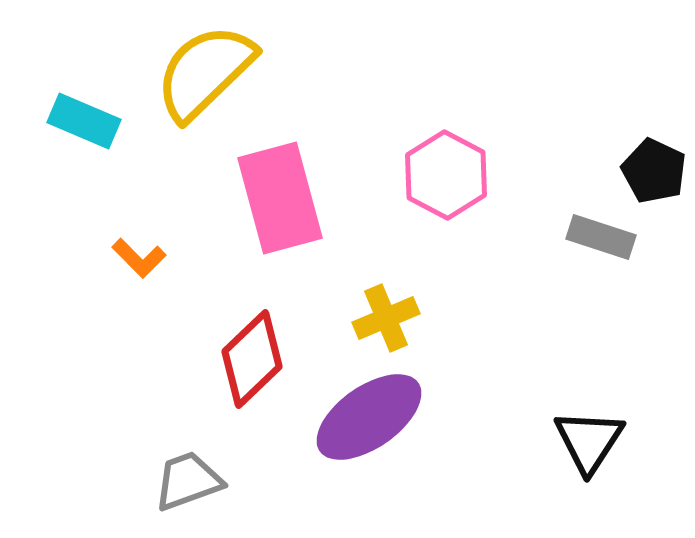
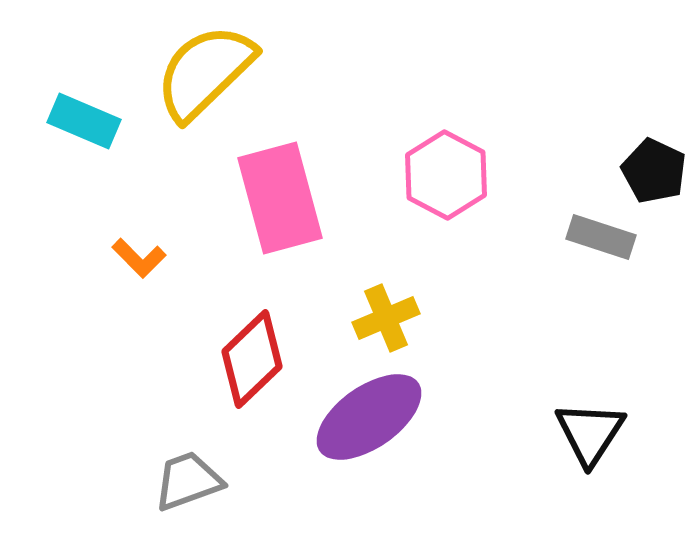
black triangle: moved 1 px right, 8 px up
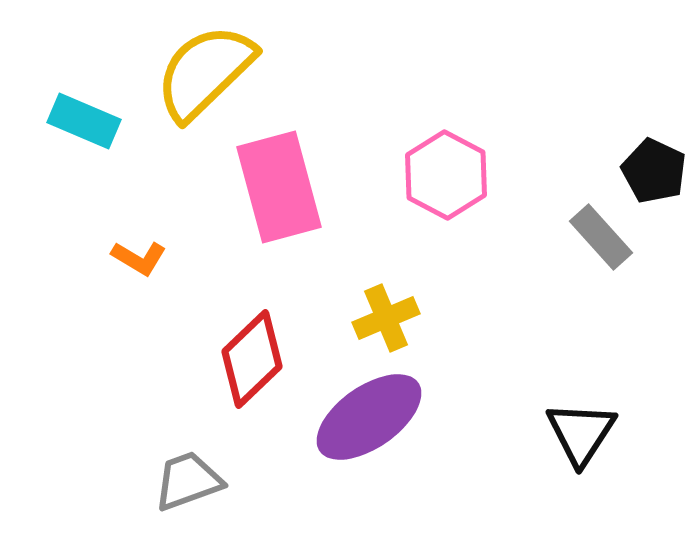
pink rectangle: moved 1 px left, 11 px up
gray rectangle: rotated 30 degrees clockwise
orange L-shape: rotated 14 degrees counterclockwise
black triangle: moved 9 px left
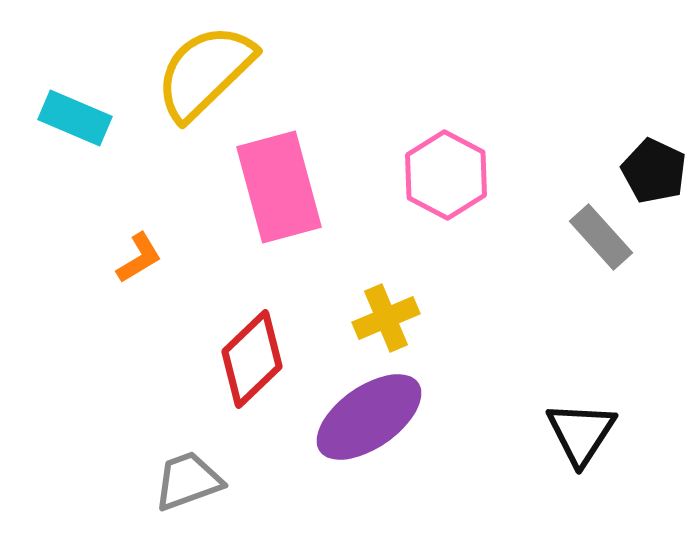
cyan rectangle: moved 9 px left, 3 px up
orange L-shape: rotated 62 degrees counterclockwise
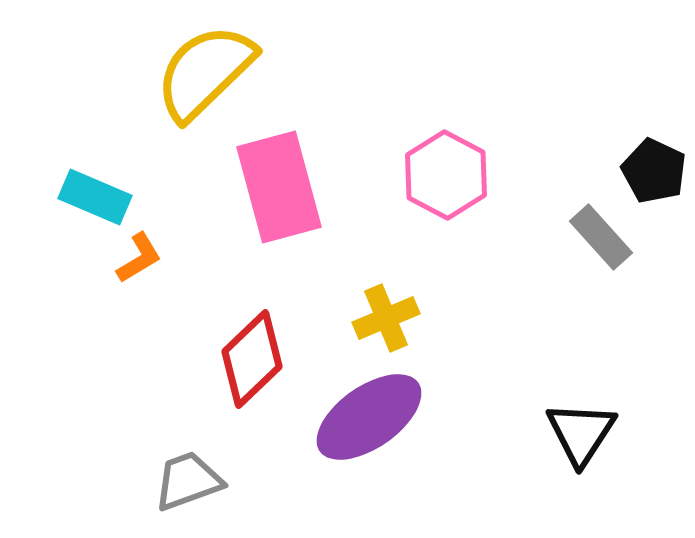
cyan rectangle: moved 20 px right, 79 px down
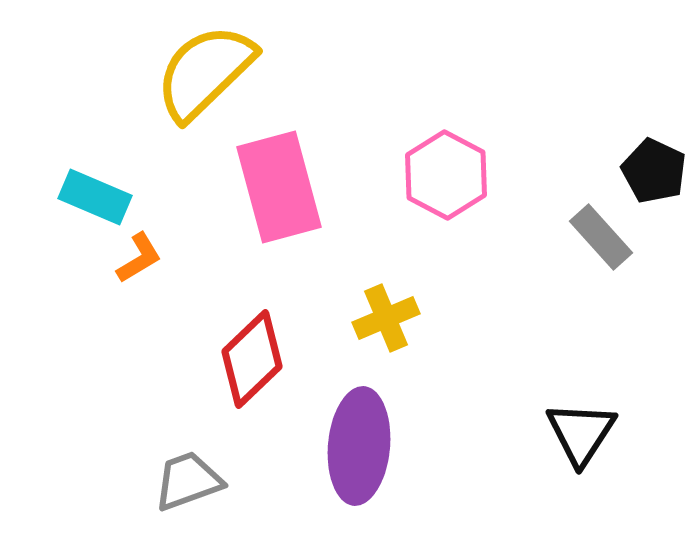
purple ellipse: moved 10 px left, 29 px down; rotated 50 degrees counterclockwise
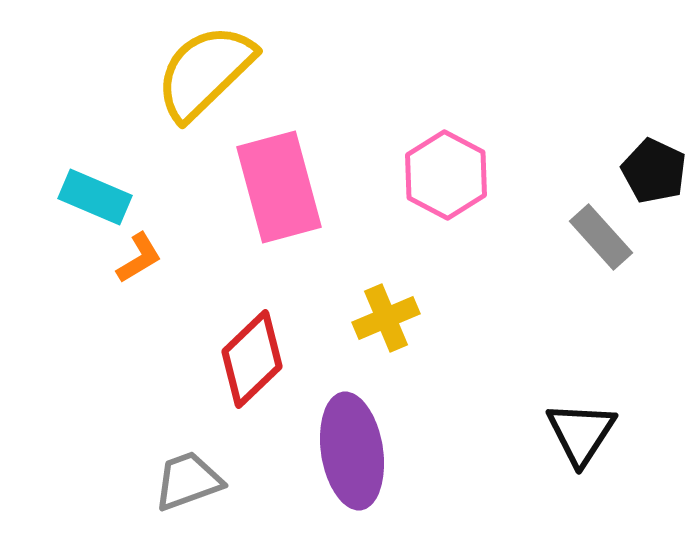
purple ellipse: moved 7 px left, 5 px down; rotated 14 degrees counterclockwise
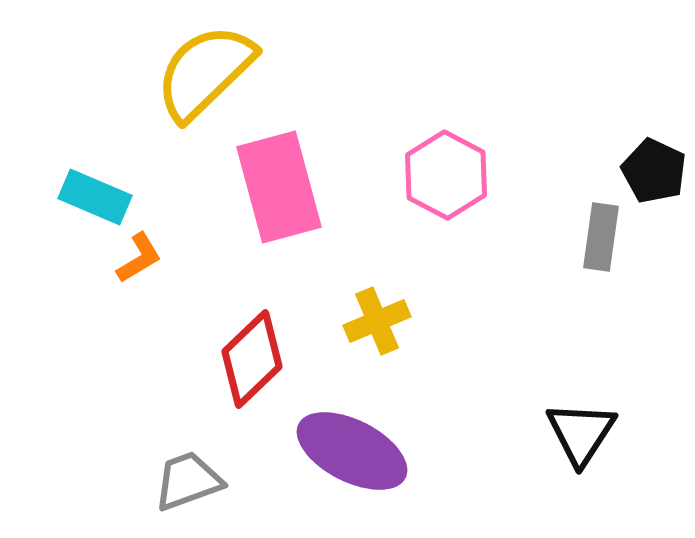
gray rectangle: rotated 50 degrees clockwise
yellow cross: moved 9 px left, 3 px down
purple ellipse: rotated 54 degrees counterclockwise
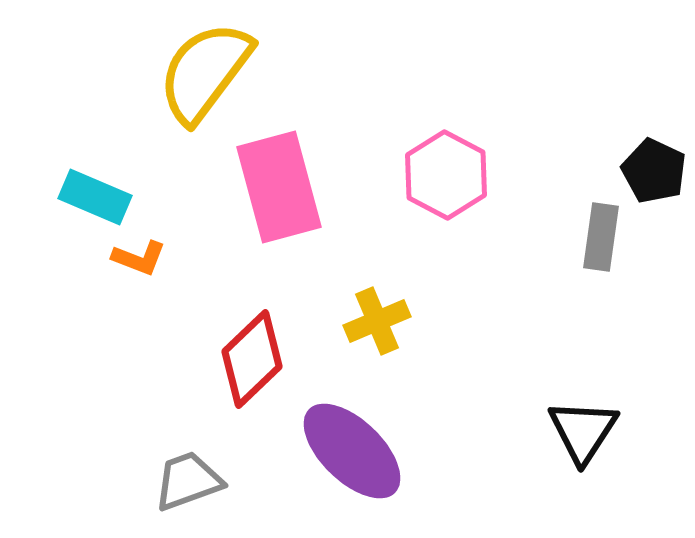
yellow semicircle: rotated 9 degrees counterclockwise
orange L-shape: rotated 52 degrees clockwise
black triangle: moved 2 px right, 2 px up
purple ellipse: rotated 17 degrees clockwise
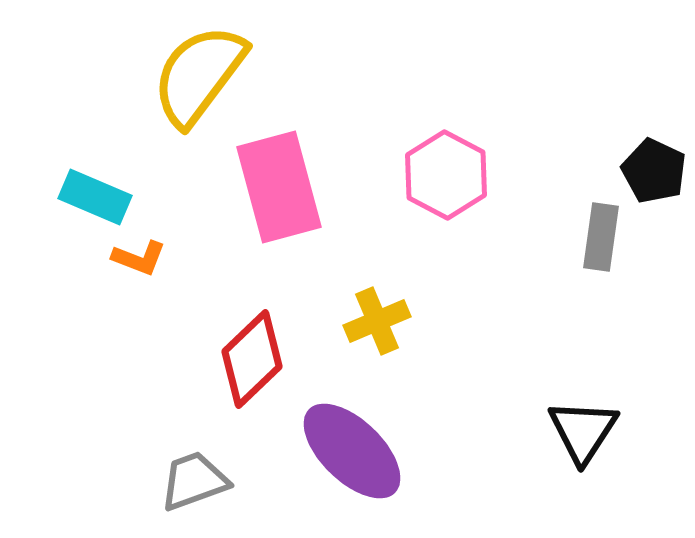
yellow semicircle: moved 6 px left, 3 px down
gray trapezoid: moved 6 px right
